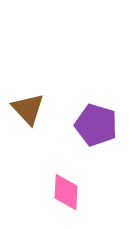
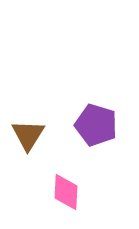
brown triangle: moved 26 px down; rotated 15 degrees clockwise
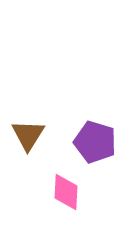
purple pentagon: moved 1 px left, 17 px down
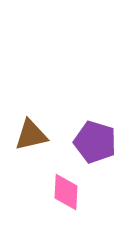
brown triangle: moved 3 px right; rotated 45 degrees clockwise
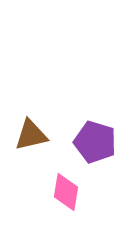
pink diamond: rotated 6 degrees clockwise
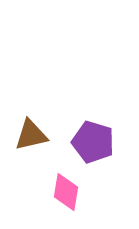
purple pentagon: moved 2 px left
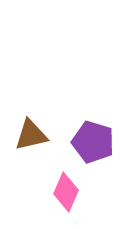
pink diamond: rotated 15 degrees clockwise
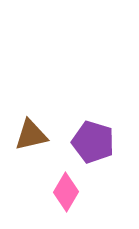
pink diamond: rotated 6 degrees clockwise
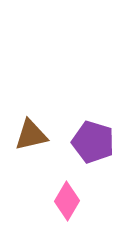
pink diamond: moved 1 px right, 9 px down
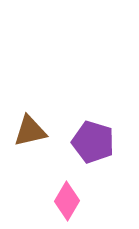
brown triangle: moved 1 px left, 4 px up
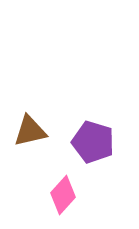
pink diamond: moved 4 px left, 6 px up; rotated 12 degrees clockwise
